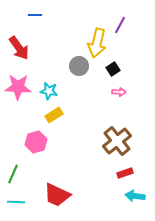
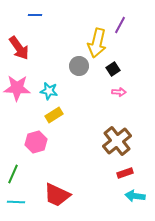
pink star: moved 1 px left, 1 px down
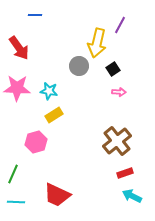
cyan arrow: moved 3 px left; rotated 18 degrees clockwise
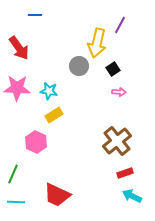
pink hexagon: rotated 20 degrees counterclockwise
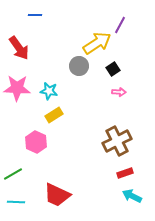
yellow arrow: rotated 136 degrees counterclockwise
brown cross: rotated 12 degrees clockwise
green line: rotated 36 degrees clockwise
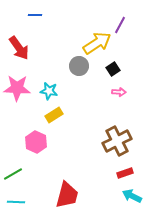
red trapezoid: moved 10 px right; rotated 100 degrees counterclockwise
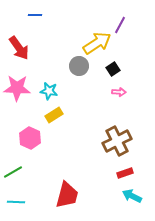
pink hexagon: moved 6 px left, 4 px up
green line: moved 2 px up
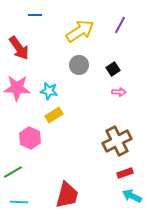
yellow arrow: moved 17 px left, 12 px up
gray circle: moved 1 px up
cyan line: moved 3 px right
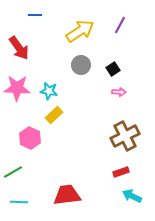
gray circle: moved 2 px right
yellow rectangle: rotated 12 degrees counterclockwise
brown cross: moved 8 px right, 5 px up
red rectangle: moved 4 px left, 1 px up
red trapezoid: rotated 112 degrees counterclockwise
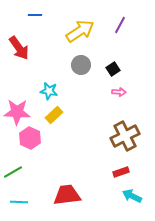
pink star: moved 24 px down
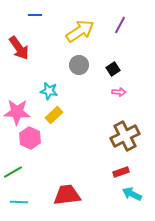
gray circle: moved 2 px left
cyan arrow: moved 2 px up
